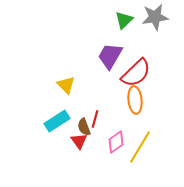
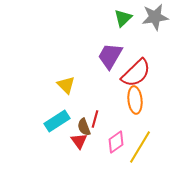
green triangle: moved 1 px left, 2 px up
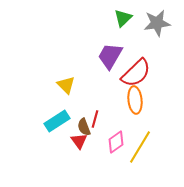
gray star: moved 2 px right, 6 px down
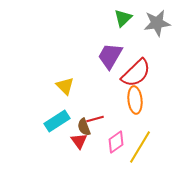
yellow triangle: moved 1 px left, 1 px down
red line: rotated 60 degrees clockwise
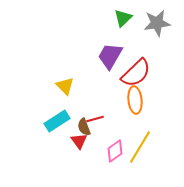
pink diamond: moved 1 px left, 9 px down
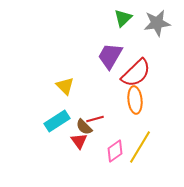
brown semicircle: rotated 24 degrees counterclockwise
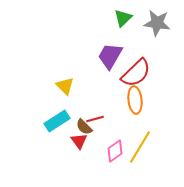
gray star: rotated 16 degrees clockwise
